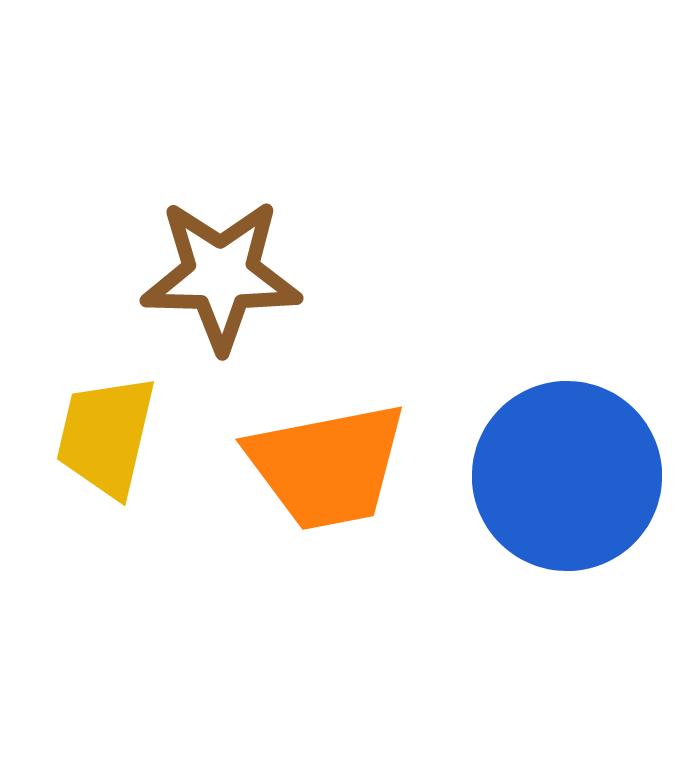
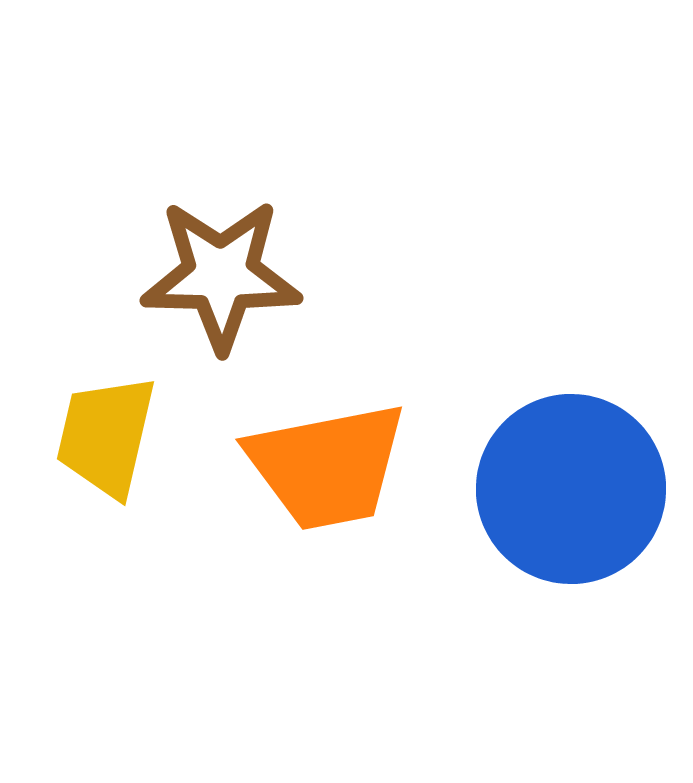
blue circle: moved 4 px right, 13 px down
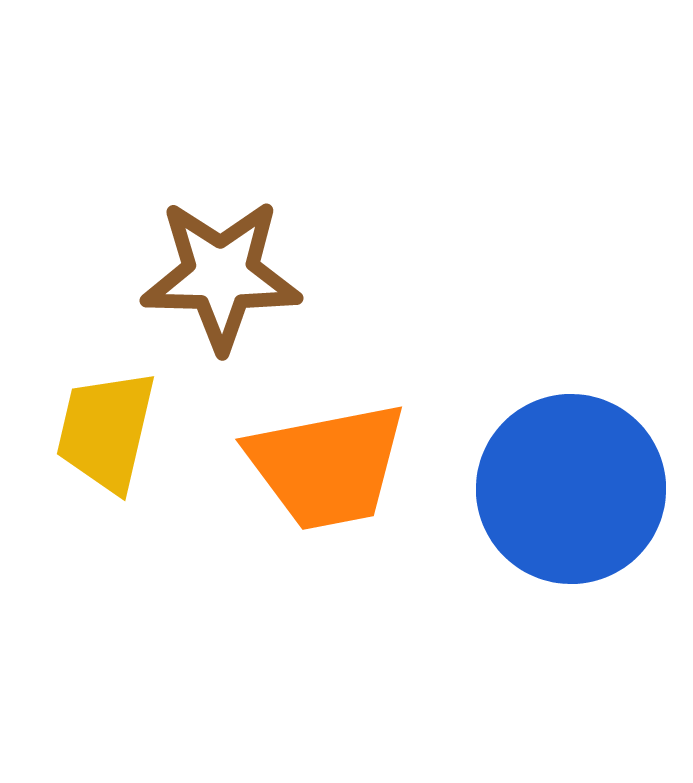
yellow trapezoid: moved 5 px up
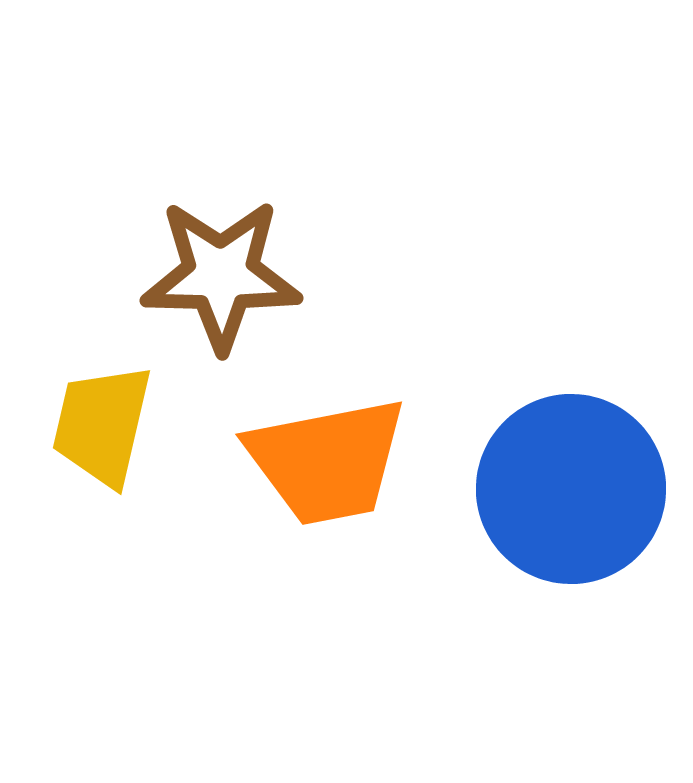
yellow trapezoid: moved 4 px left, 6 px up
orange trapezoid: moved 5 px up
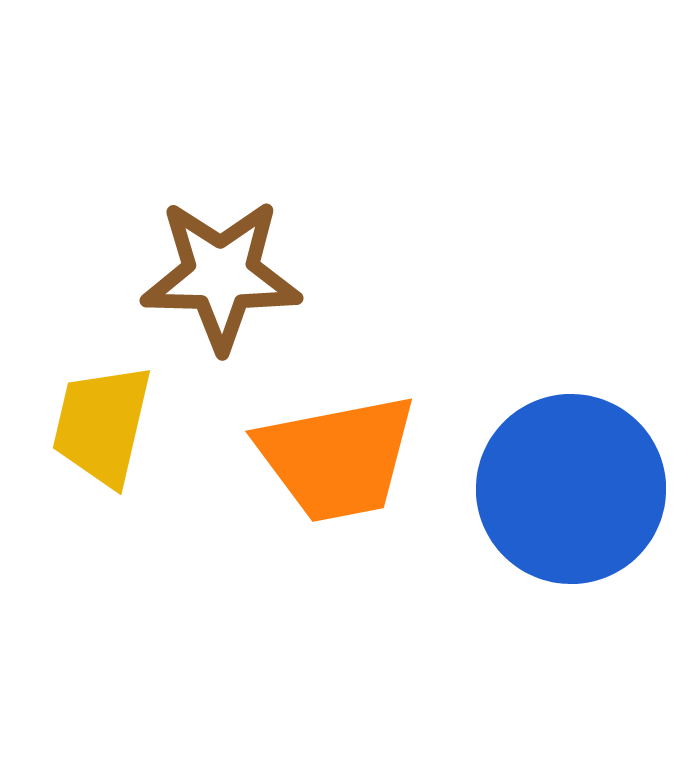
orange trapezoid: moved 10 px right, 3 px up
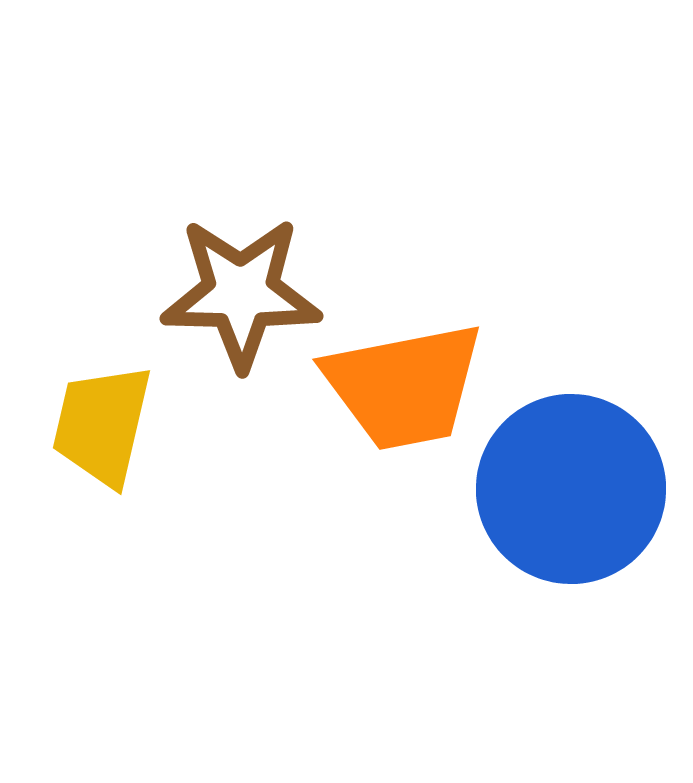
brown star: moved 20 px right, 18 px down
orange trapezoid: moved 67 px right, 72 px up
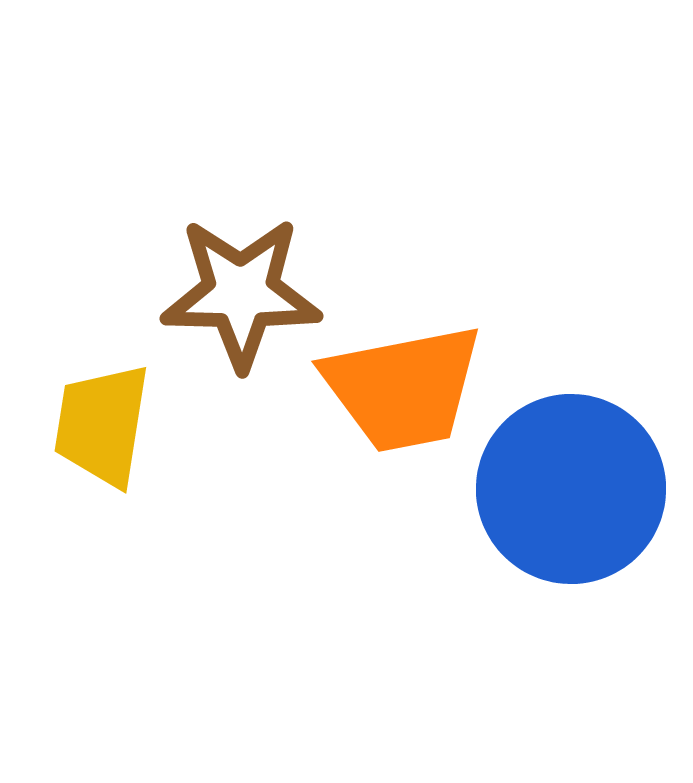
orange trapezoid: moved 1 px left, 2 px down
yellow trapezoid: rotated 4 degrees counterclockwise
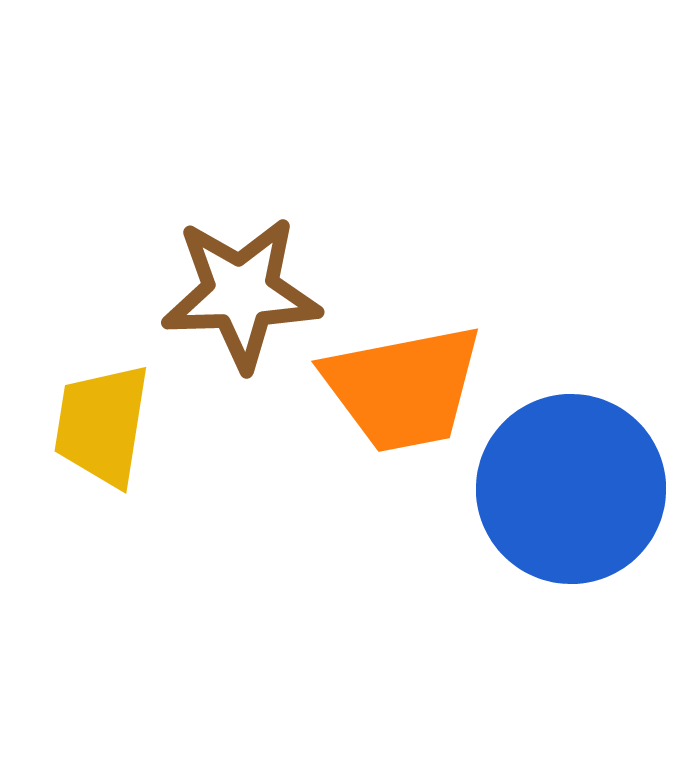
brown star: rotated 3 degrees counterclockwise
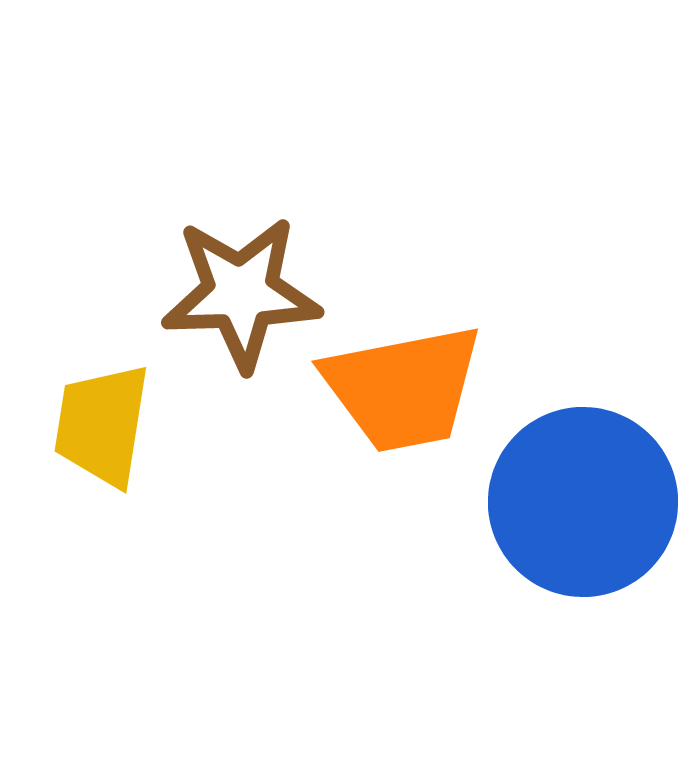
blue circle: moved 12 px right, 13 px down
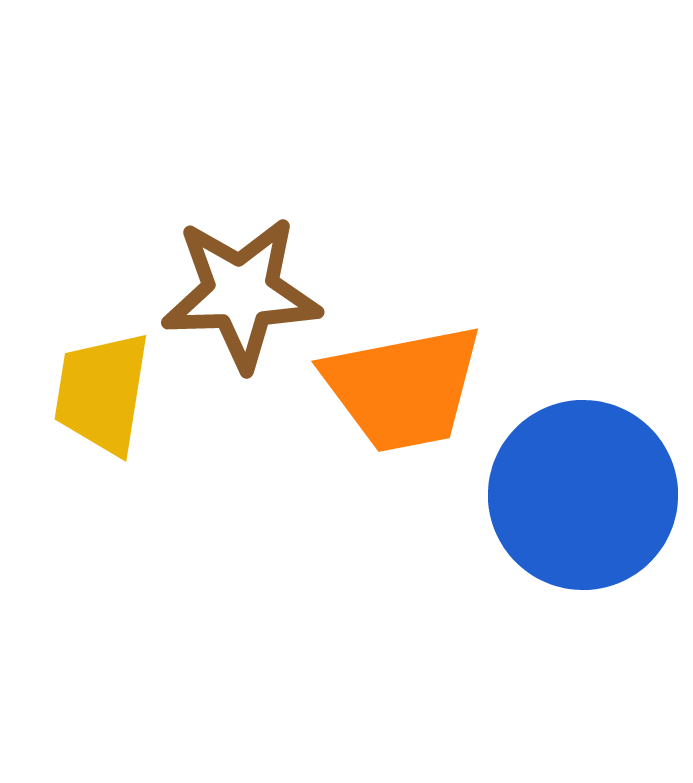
yellow trapezoid: moved 32 px up
blue circle: moved 7 px up
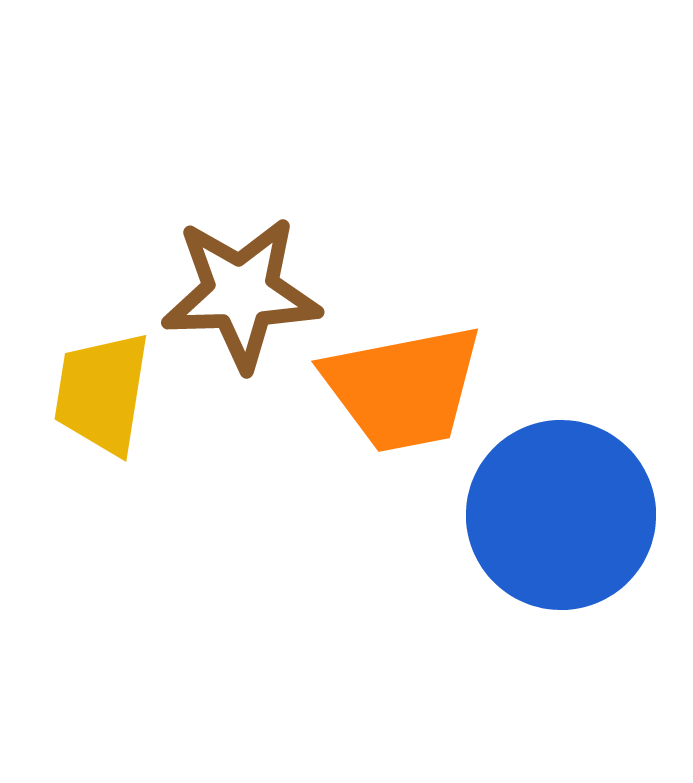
blue circle: moved 22 px left, 20 px down
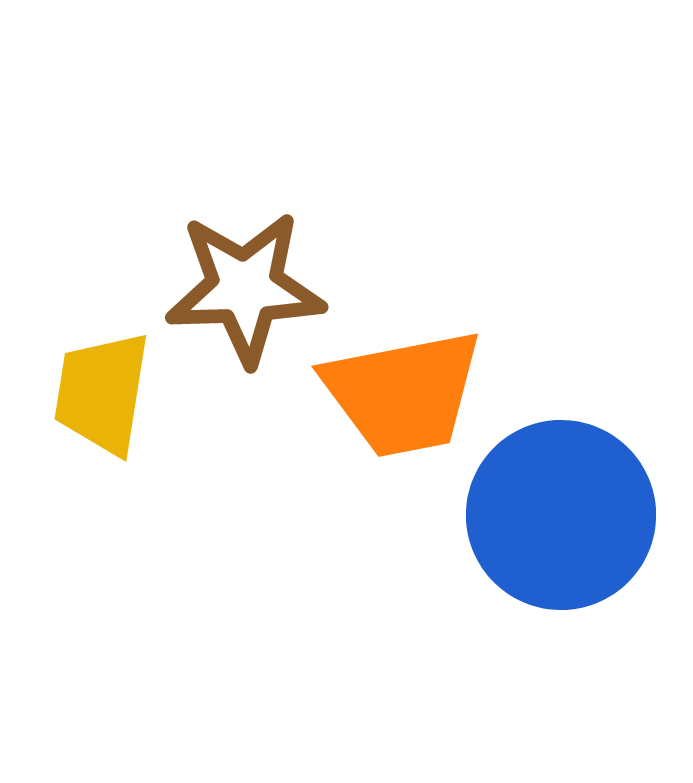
brown star: moved 4 px right, 5 px up
orange trapezoid: moved 5 px down
